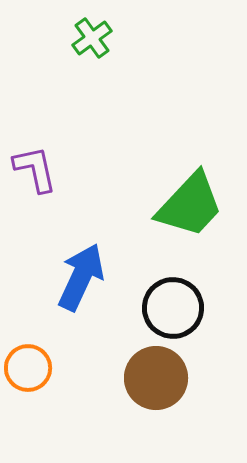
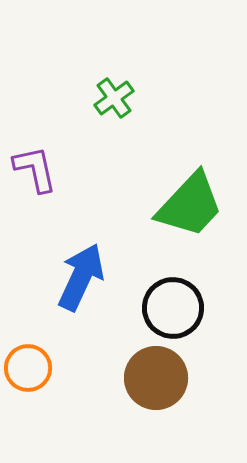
green cross: moved 22 px right, 60 px down
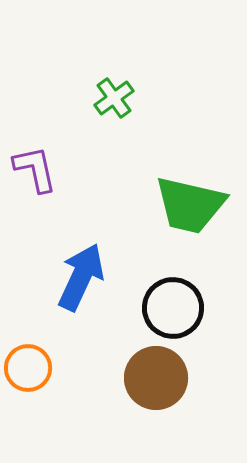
green trapezoid: rotated 60 degrees clockwise
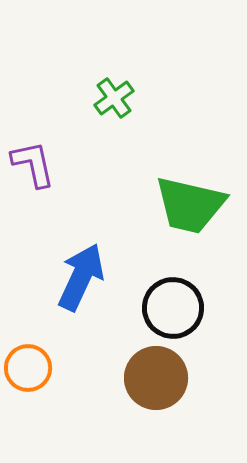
purple L-shape: moved 2 px left, 5 px up
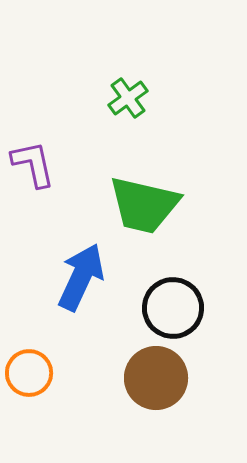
green cross: moved 14 px right
green trapezoid: moved 46 px left
orange circle: moved 1 px right, 5 px down
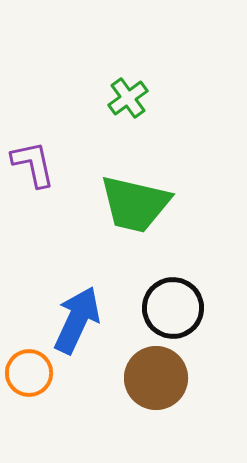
green trapezoid: moved 9 px left, 1 px up
blue arrow: moved 4 px left, 43 px down
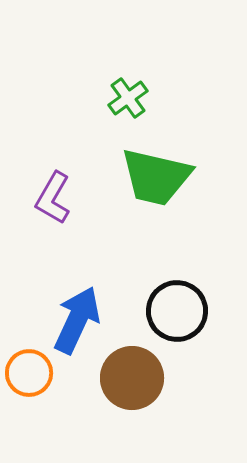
purple L-shape: moved 20 px right, 34 px down; rotated 138 degrees counterclockwise
green trapezoid: moved 21 px right, 27 px up
black circle: moved 4 px right, 3 px down
brown circle: moved 24 px left
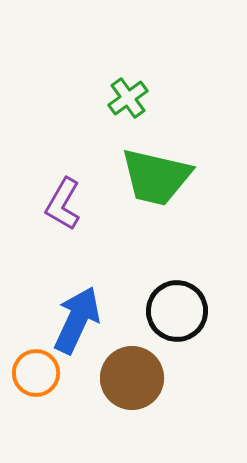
purple L-shape: moved 10 px right, 6 px down
orange circle: moved 7 px right
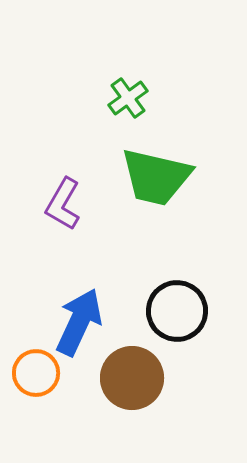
blue arrow: moved 2 px right, 2 px down
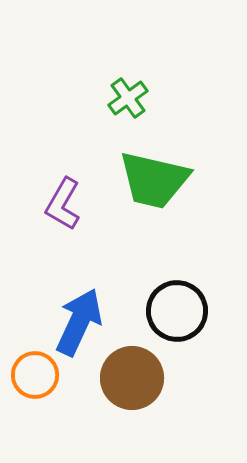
green trapezoid: moved 2 px left, 3 px down
orange circle: moved 1 px left, 2 px down
